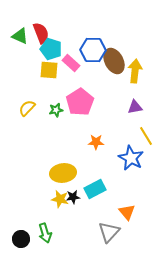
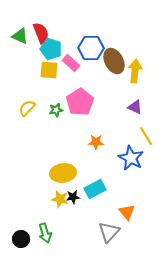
blue hexagon: moved 2 px left, 2 px up
purple triangle: rotated 35 degrees clockwise
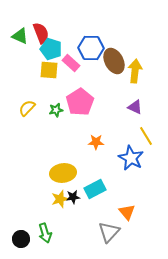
yellow star: rotated 30 degrees counterclockwise
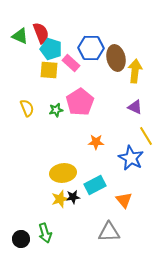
brown ellipse: moved 2 px right, 3 px up; rotated 15 degrees clockwise
yellow semicircle: rotated 114 degrees clockwise
cyan rectangle: moved 4 px up
orange triangle: moved 3 px left, 12 px up
gray triangle: rotated 45 degrees clockwise
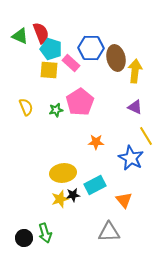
yellow semicircle: moved 1 px left, 1 px up
black star: moved 2 px up
black circle: moved 3 px right, 1 px up
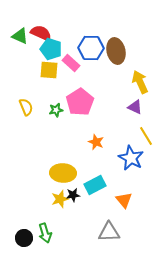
red semicircle: rotated 45 degrees counterclockwise
brown ellipse: moved 7 px up
yellow arrow: moved 5 px right, 11 px down; rotated 30 degrees counterclockwise
orange star: rotated 21 degrees clockwise
yellow ellipse: rotated 10 degrees clockwise
